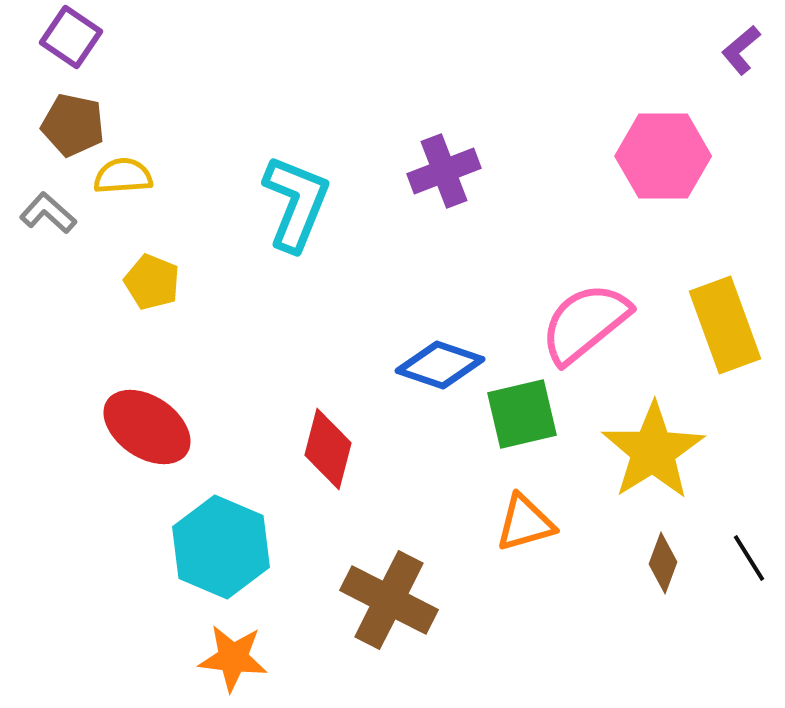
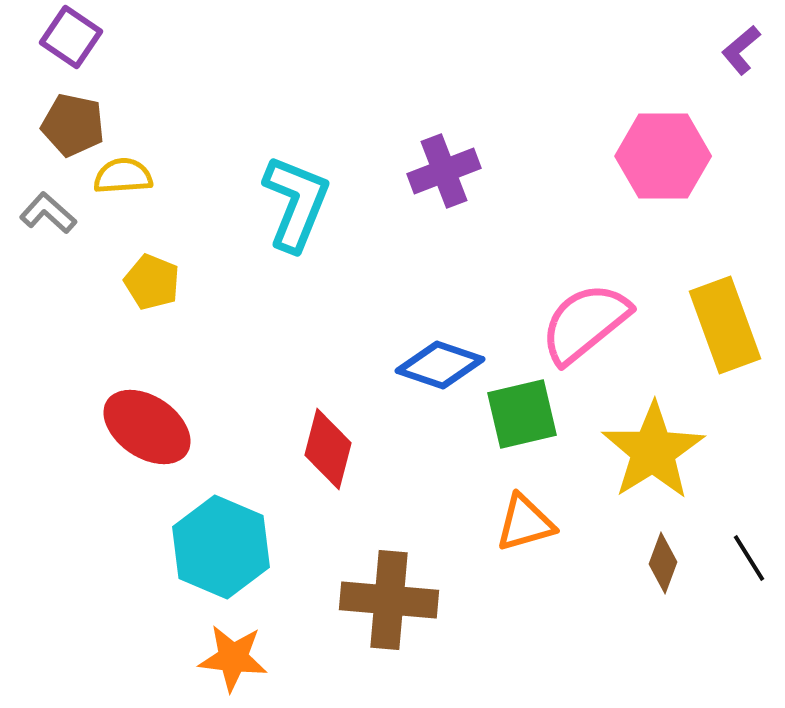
brown cross: rotated 22 degrees counterclockwise
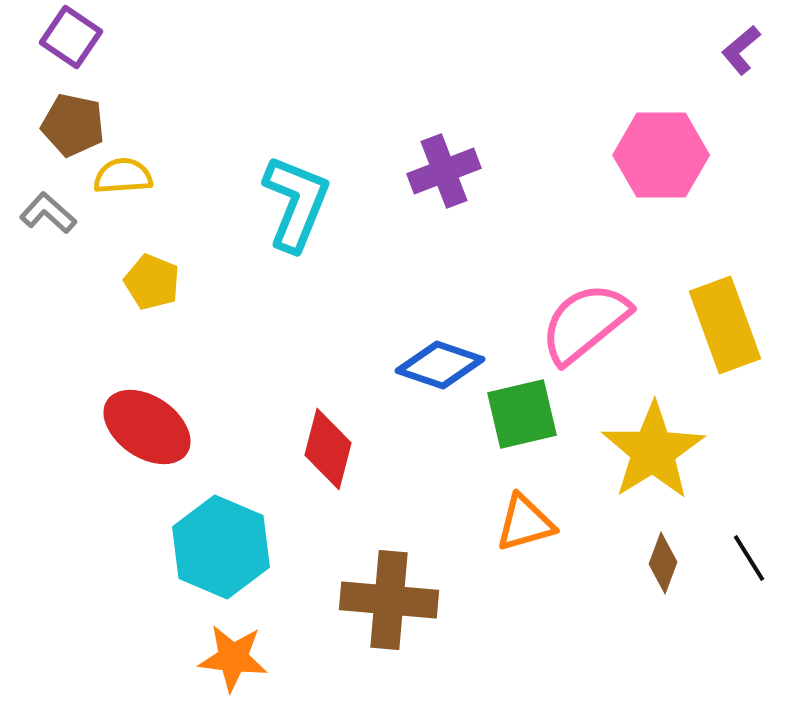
pink hexagon: moved 2 px left, 1 px up
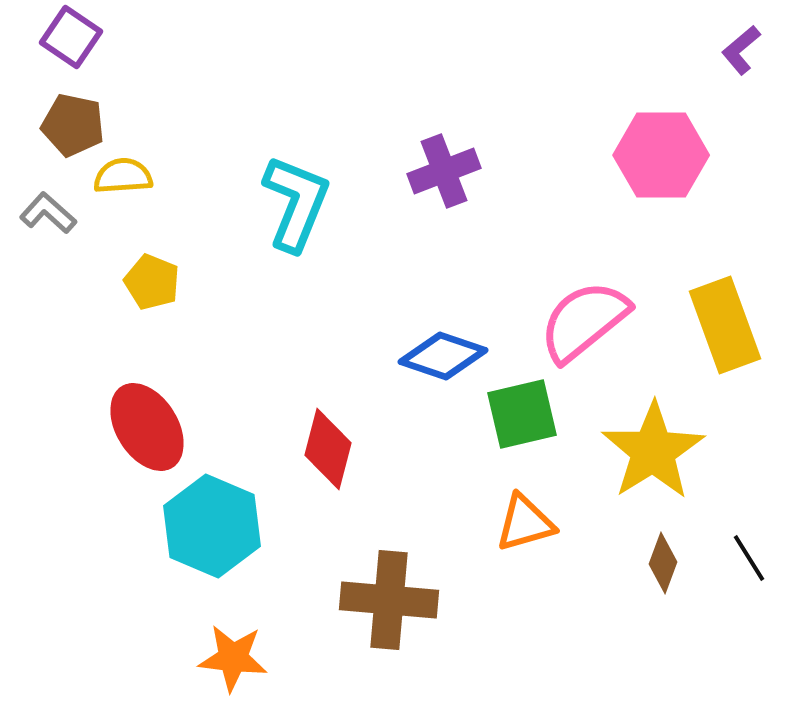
pink semicircle: moved 1 px left, 2 px up
blue diamond: moved 3 px right, 9 px up
red ellipse: rotated 24 degrees clockwise
cyan hexagon: moved 9 px left, 21 px up
